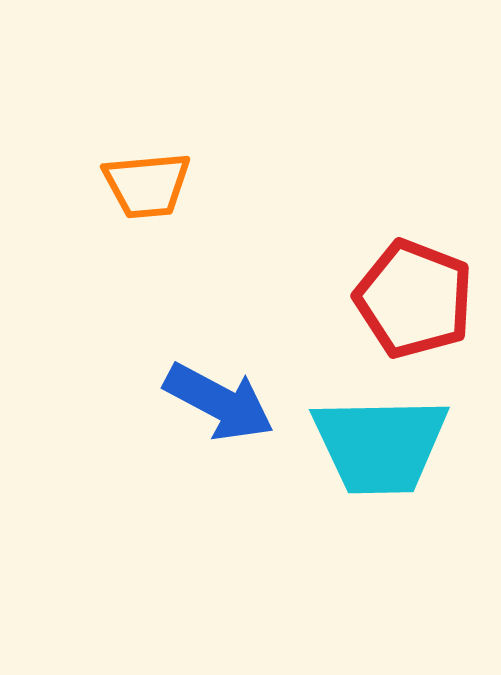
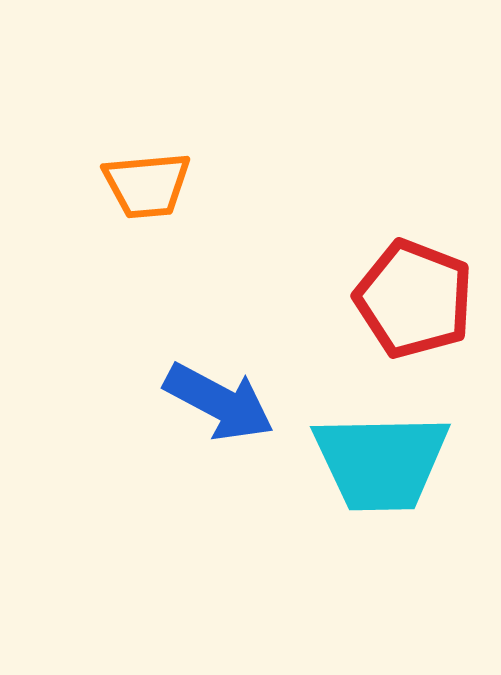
cyan trapezoid: moved 1 px right, 17 px down
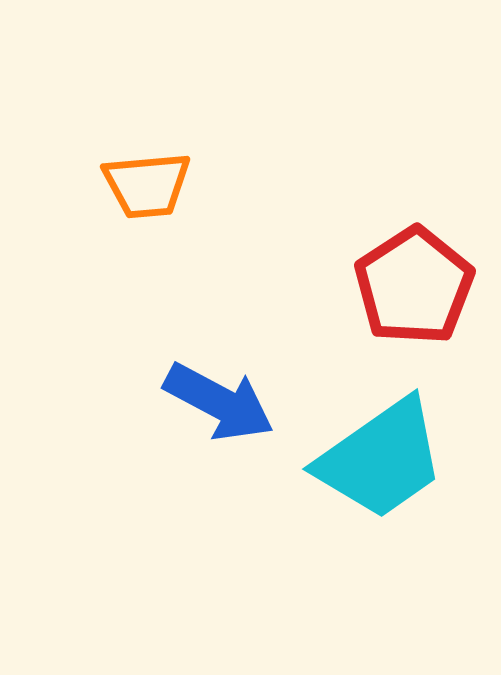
red pentagon: moved 13 px up; rotated 18 degrees clockwise
cyan trapezoid: moved 3 px up; rotated 34 degrees counterclockwise
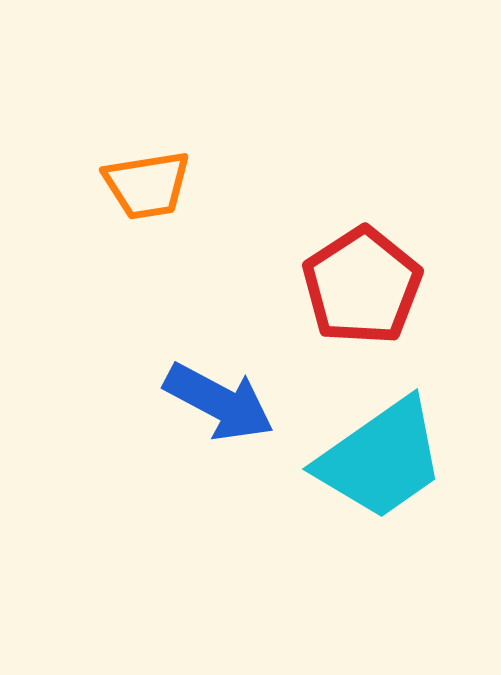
orange trapezoid: rotated 4 degrees counterclockwise
red pentagon: moved 52 px left
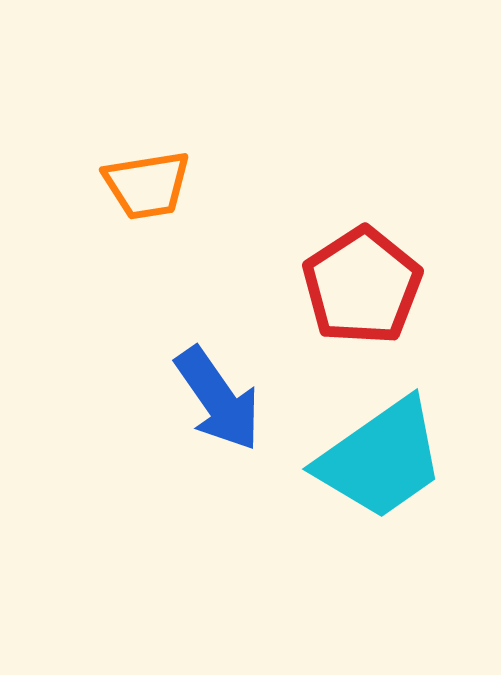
blue arrow: moved 1 px left, 3 px up; rotated 27 degrees clockwise
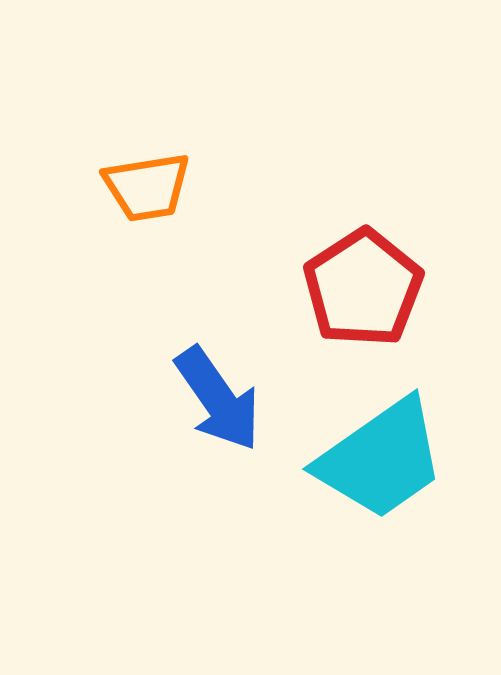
orange trapezoid: moved 2 px down
red pentagon: moved 1 px right, 2 px down
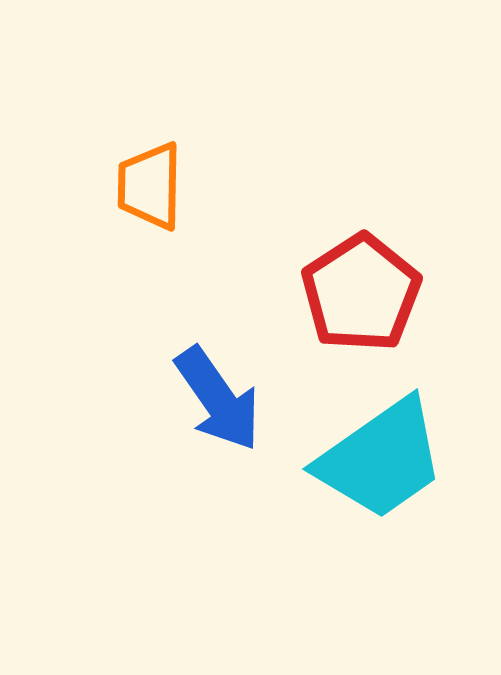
orange trapezoid: moved 3 px right, 1 px up; rotated 100 degrees clockwise
red pentagon: moved 2 px left, 5 px down
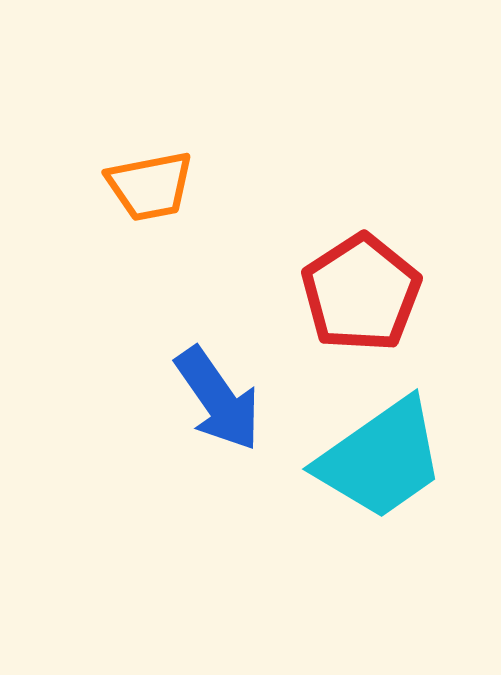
orange trapezoid: rotated 102 degrees counterclockwise
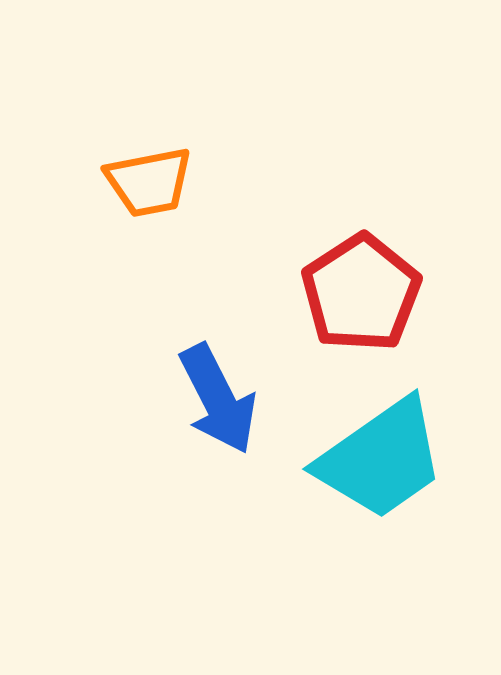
orange trapezoid: moved 1 px left, 4 px up
blue arrow: rotated 8 degrees clockwise
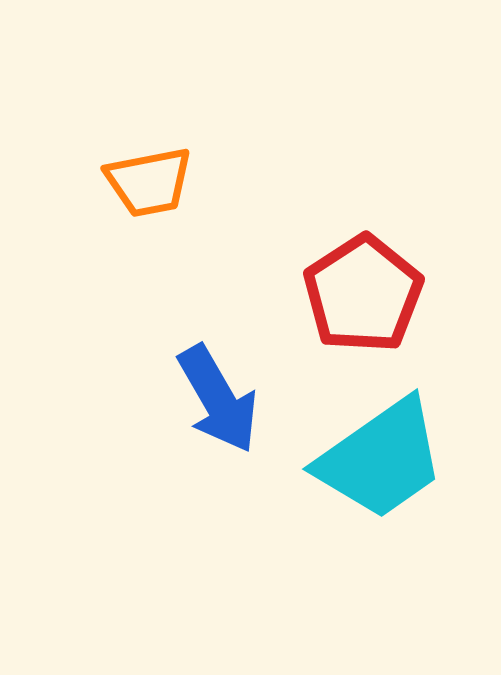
red pentagon: moved 2 px right, 1 px down
blue arrow: rotated 3 degrees counterclockwise
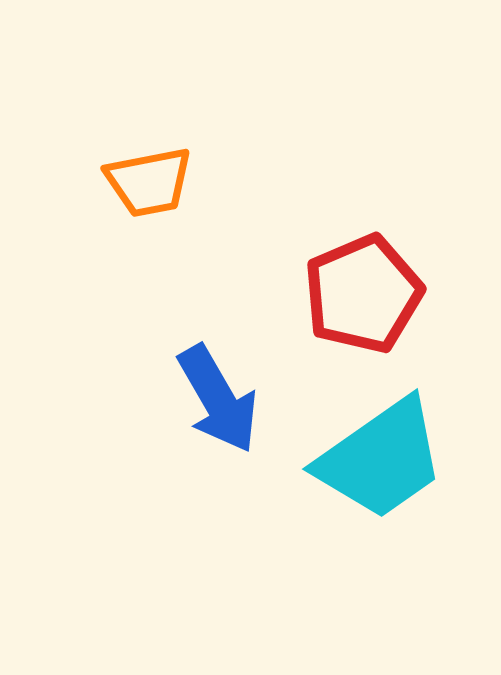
red pentagon: rotated 10 degrees clockwise
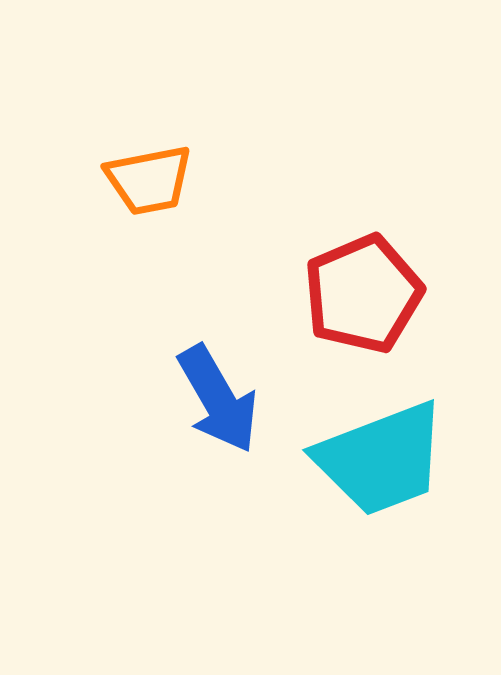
orange trapezoid: moved 2 px up
cyan trapezoid: rotated 14 degrees clockwise
